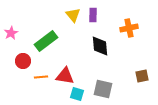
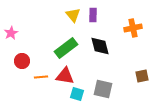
orange cross: moved 4 px right
green rectangle: moved 20 px right, 7 px down
black diamond: rotated 10 degrees counterclockwise
red circle: moved 1 px left
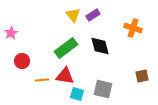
purple rectangle: rotated 56 degrees clockwise
orange cross: rotated 30 degrees clockwise
orange line: moved 1 px right, 3 px down
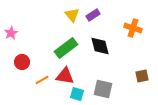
yellow triangle: moved 1 px left
red circle: moved 1 px down
orange line: rotated 24 degrees counterclockwise
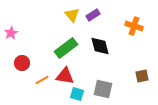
orange cross: moved 1 px right, 2 px up
red circle: moved 1 px down
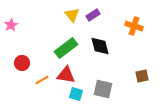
pink star: moved 8 px up
red triangle: moved 1 px right, 1 px up
cyan square: moved 1 px left
